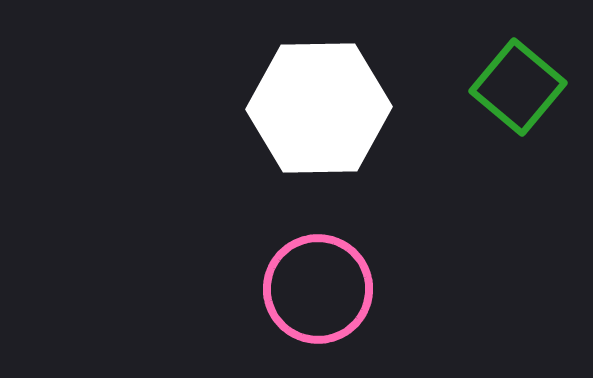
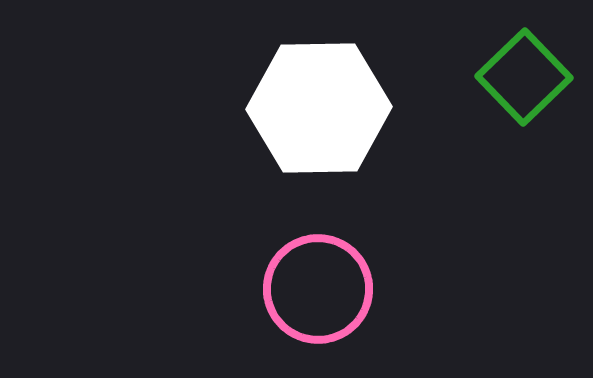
green square: moved 6 px right, 10 px up; rotated 6 degrees clockwise
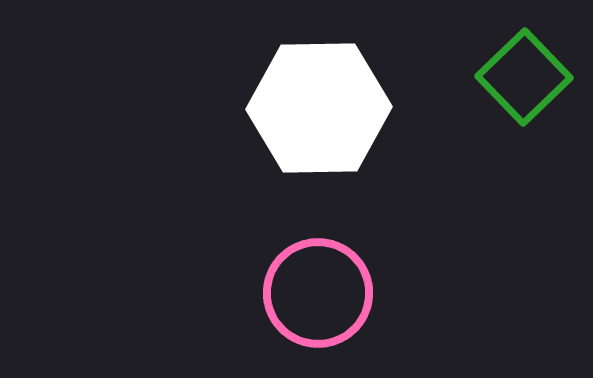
pink circle: moved 4 px down
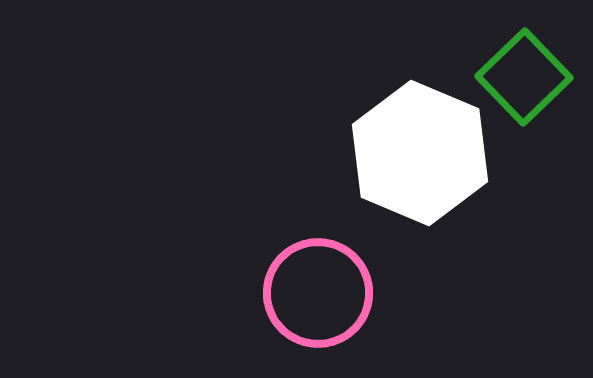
white hexagon: moved 101 px right, 45 px down; rotated 24 degrees clockwise
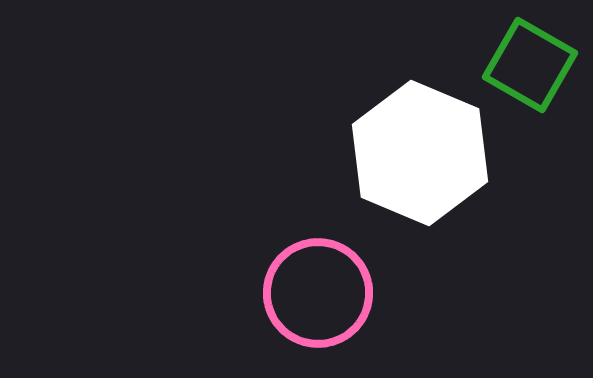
green square: moved 6 px right, 12 px up; rotated 16 degrees counterclockwise
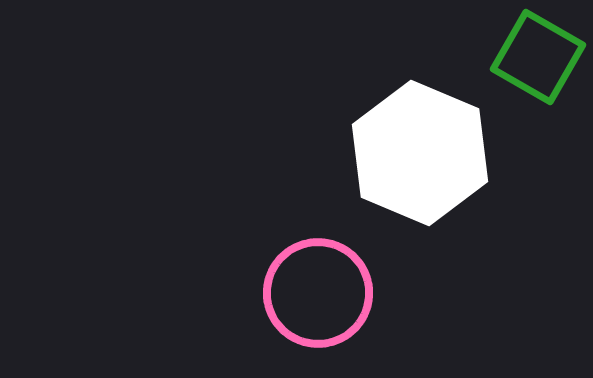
green square: moved 8 px right, 8 px up
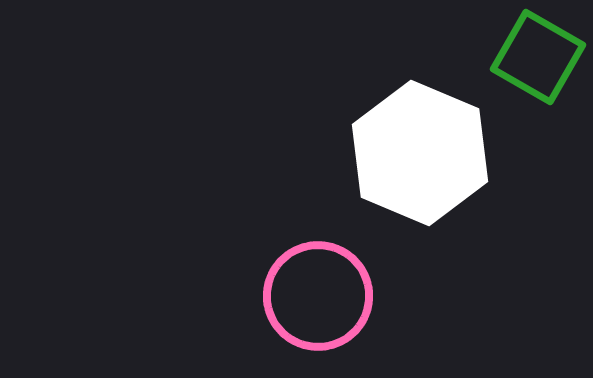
pink circle: moved 3 px down
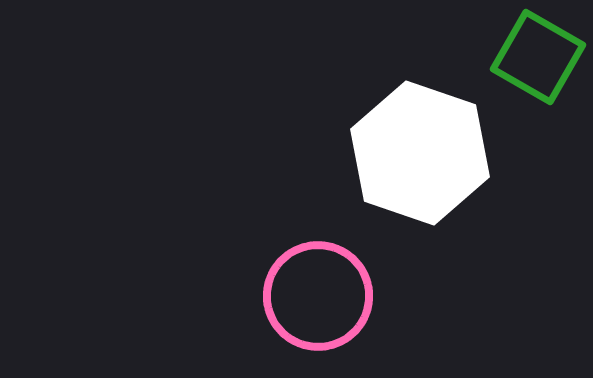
white hexagon: rotated 4 degrees counterclockwise
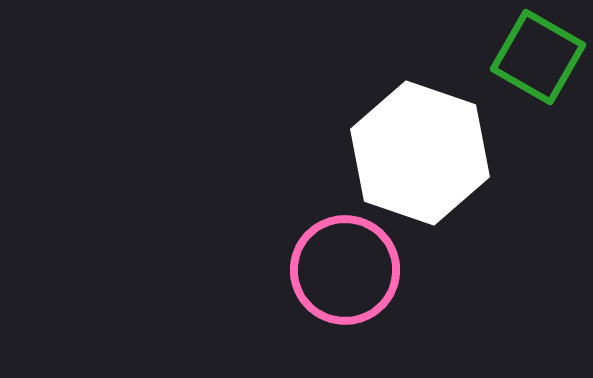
pink circle: moved 27 px right, 26 px up
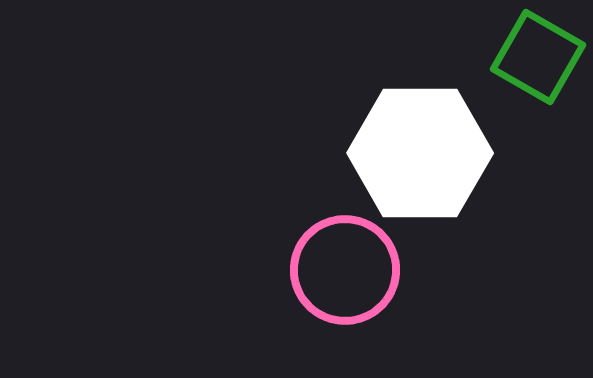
white hexagon: rotated 19 degrees counterclockwise
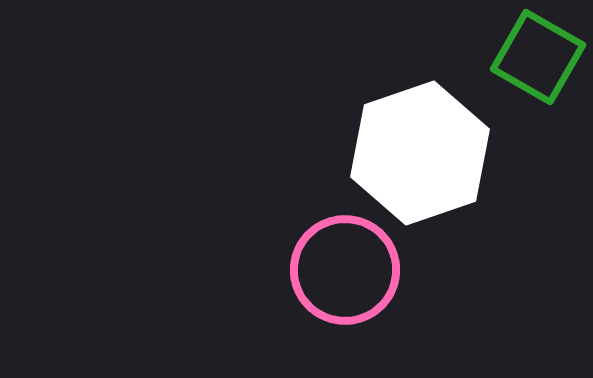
white hexagon: rotated 19 degrees counterclockwise
